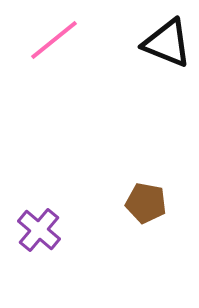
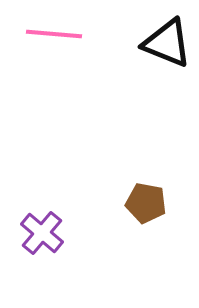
pink line: moved 6 px up; rotated 44 degrees clockwise
purple cross: moved 3 px right, 3 px down
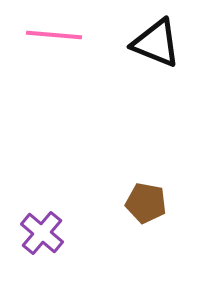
pink line: moved 1 px down
black triangle: moved 11 px left
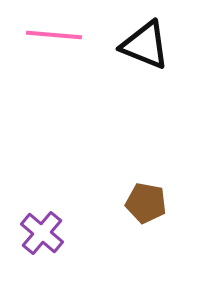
black triangle: moved 11 px left, 2 px down
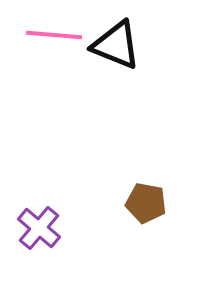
black triangle: moved 29 px left
purple cross: moved 3 px left, 5 px up
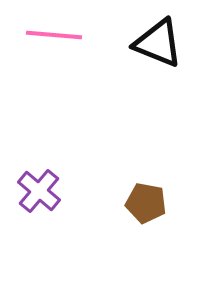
black triangle: moved 42 px right, 2 px up
purple cross: moved 37 px up
